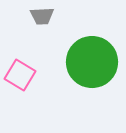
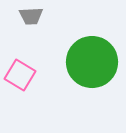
gray trapezoid: moved 11 px left
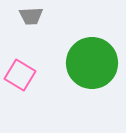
green circle: moved 1 px down
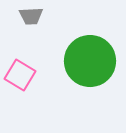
green circle: moved 2 px left, 2 px up
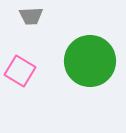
pink square: moved 4 px up
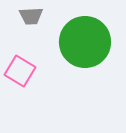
green circle: moved 5 px left, 19 px up
